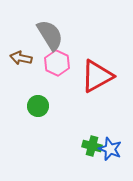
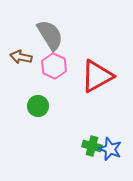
brown arrow: moved 1 px up
pink hexagon: moved 3 px left, 3 px down
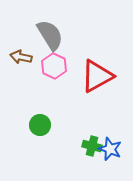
green circle: moved 2 px right, 19 px down
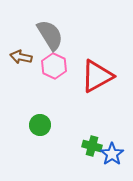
blue star: moved 2 px right, 5 px down; rotated 15 degrees clockwise
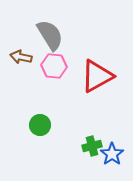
pink hexagon: rotated 20 degrees counterclockwise
green cross: rotated 30 degrees counterclockwise
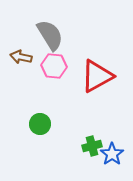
green circle: moved 1 px up
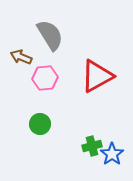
brown arrow: rotated 10 degrees clockwise
pink hexagon: moved 9 px left, 12 px down; rotated 10 degrees counterclockwise
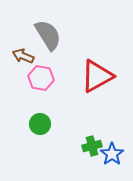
gray semicircle: moved 2 px left
brown arrow: moved 2 px right, 1 px up
pink hexagon: moved 4 px left; rotated 15 degrees clockwise
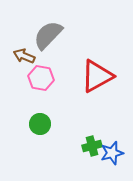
gray semicircle: rotated 104 degrees counterclockwise
brown arrow: moved 1 px right
blue star: moved 1 px up; rotated 20 degrees clockwise
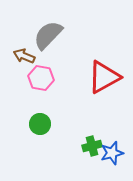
red triangle: moved 7 px right, 1 px down
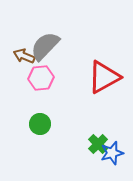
gray semicircle: moved 3 px left, 11 px down
pink hexagon: rotated 15 degrees counterclockwise
green cross: moved 6 px right, 2 px up; rotated 30 degrees counterclockwise
